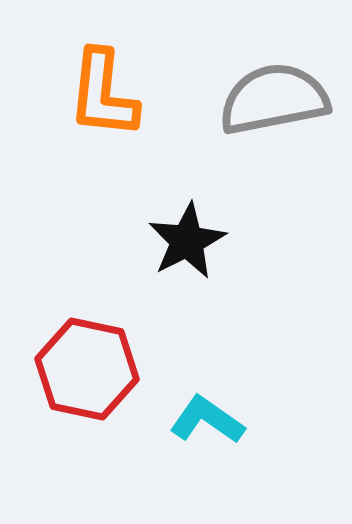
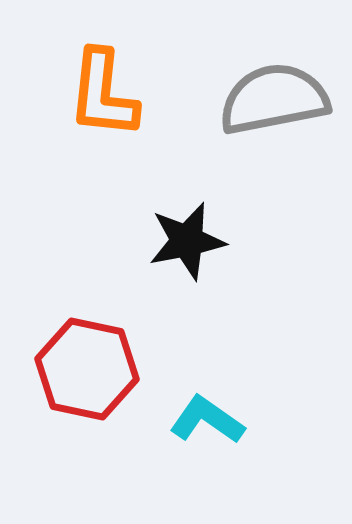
black star: rotated 16 degrees clockwise
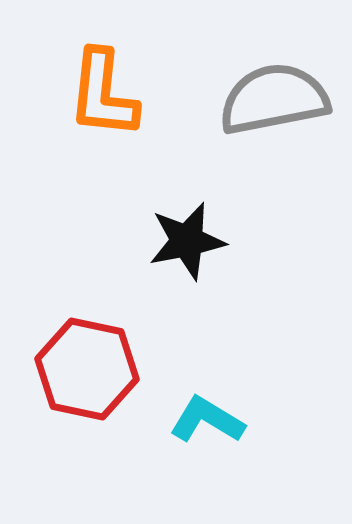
cyan L-shape: rotated 4 degrees counterclockwise
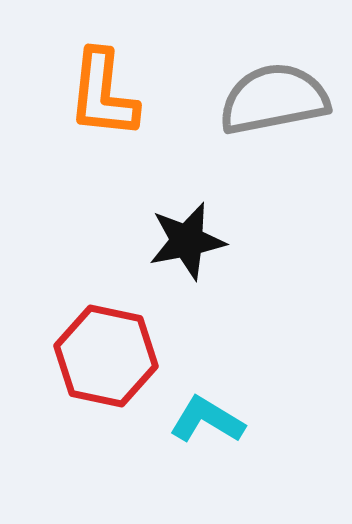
red hexagon: moved 19 px right, 13 px up
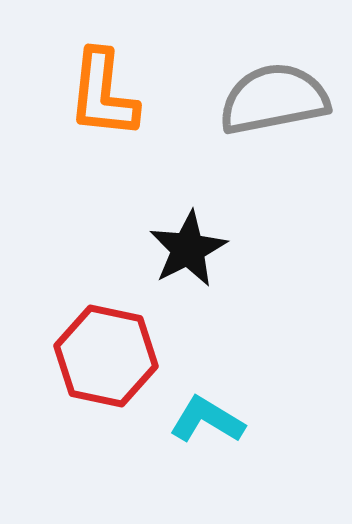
black star: moved 1 px right, 8 px down; rotated 16 degrees counterclockwise
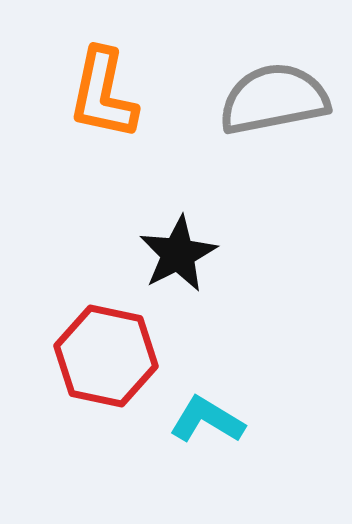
orange L-shape: rotated 6 degrees clockwise
black star: moved 10 px left, 5 px down
